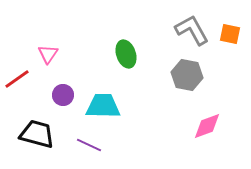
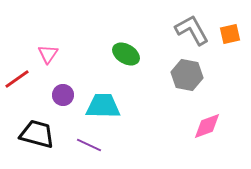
orange square: rotated 25 degrees counterclockwise
green ellipse: rotated 40 degrees counterclockwise
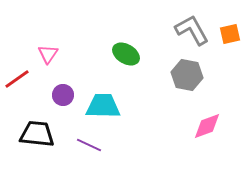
black trapezoid: rotated 9 degrees counterclockwise
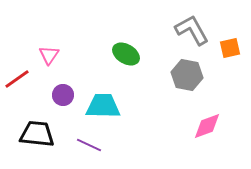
orange square: moved 14 px down
pink triangle: moved 1 px right, 1 px down
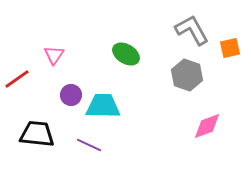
pink triangle: moved 5 px right
gray hexagon: rotated 8 degrees clockwise
purple circle: moved 8 px right
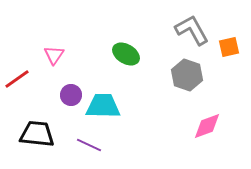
orange square: moved 1 px left, 1 px up
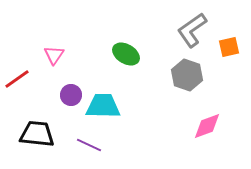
gray L-shape: rotated 96 degrees counterclockwise
